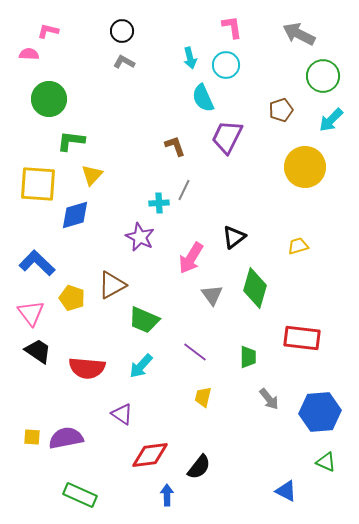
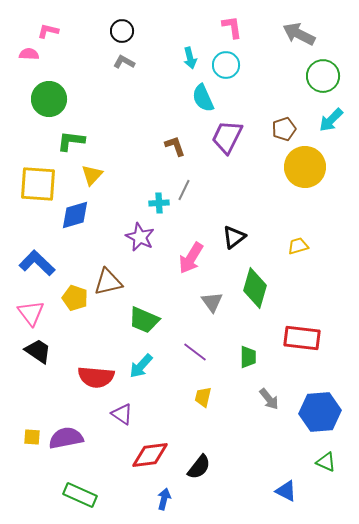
brown pentagon at (281, 110): moved 3 px right, 19 px down
brown triangle at (112, 285): moved 4 px left, 3 px up; rotated 16 degrees clockwise
gray triangle at (212, 295): moved 7 px down
yellow pentagon at (72, 298): moved 3 px right
red semicircle at (87, 368): moved 9 px right, 9 px down
blue arrow at (167, 495): moved 3 px left, 4 px down; rotated 15 degrees clockwise
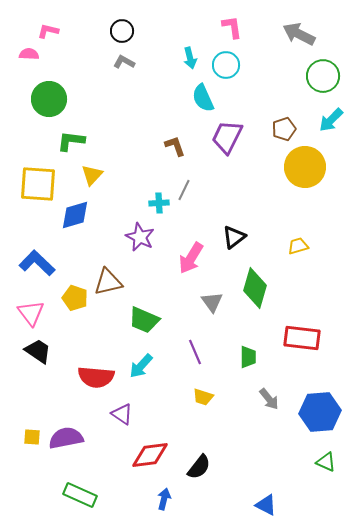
purple line at (195, 352): rotated 30 degrees clockwise
yellow trapezoid at (203, 397): rotated 85 degrees counterclockwise
blue triangle at (286, 491): moved 20 px left, 14 px down
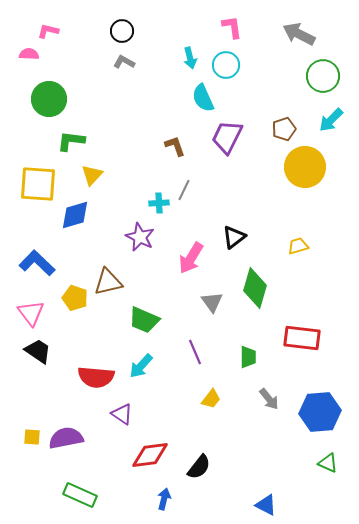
yellow trapezoid at (203, 397): moved 8 px right, 2 px down; rotated 70 degrees counterclockwise
green triangle at (326, 462): moved 2 px right, 1 px down
